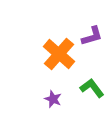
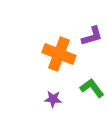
orange cross: rotated 20 degrees counterclockwise
purple star: rotated 18 degrees counterclockwise
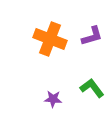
orange cross: moved 9 px left, 15 px up
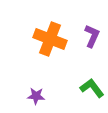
purple L-shape: rotated 50 degrees counterclockwise
purple star: moved 17 px left, 3 px up
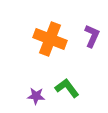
green L-shape: moved 25 px left
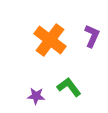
orange cross: moved 1 px down; rotated 16 degrees clockwise
green L-shape: moved 2 px right, 1 px up
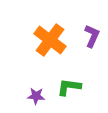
green L-shape: rotated 45 degrees counterclockwise
